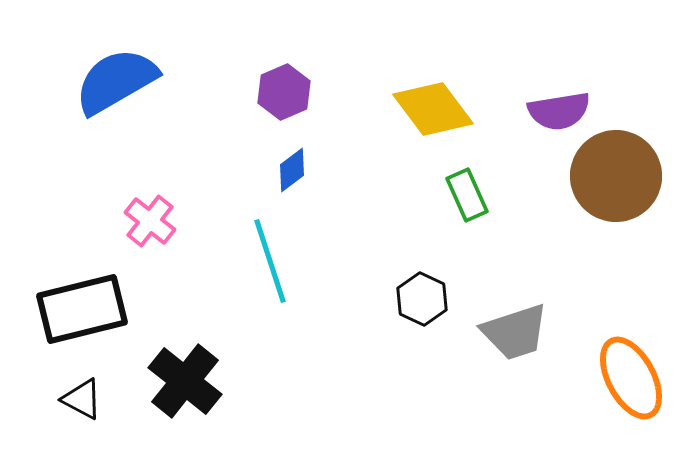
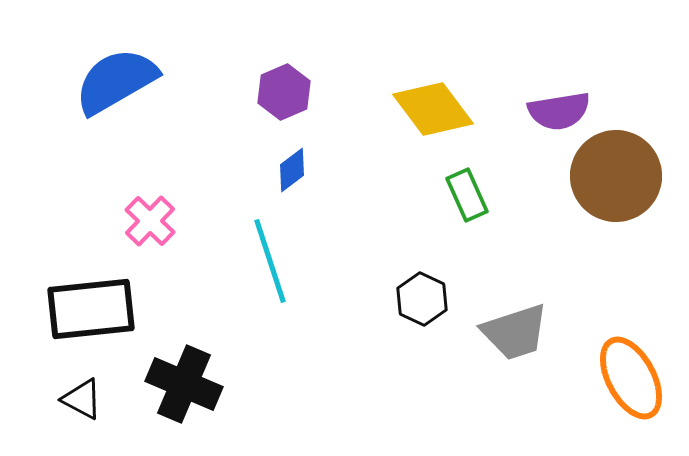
pink cross: rotated 6 degrees clockwise
black rectangle: moved 9 px right; rotated 8 degrees clockwise
black cross: moved 1 px left, 3 px down; rotated 16 degrees counterclockwise
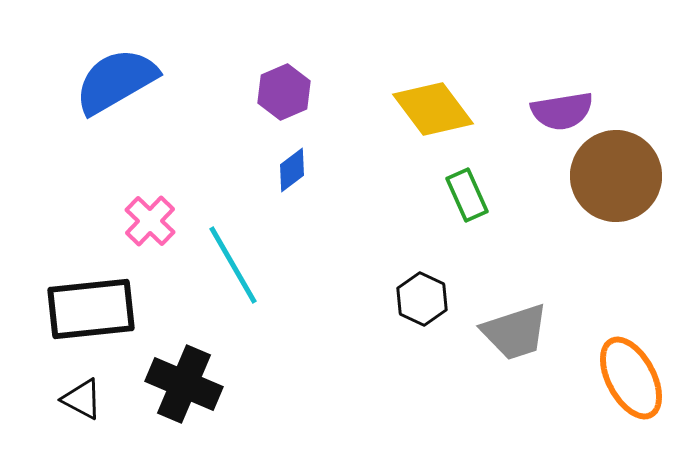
purple semicircle: moved 3 px right
cyan line: moved 37 px left, 4 px down; rotated 12 degrees counterclockwise
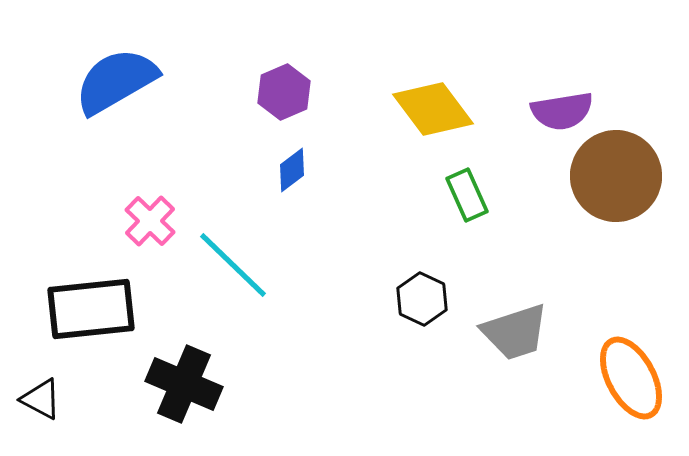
cyan line: rotated 16 degrees counterclockwise
black triangle: moved 41 px left
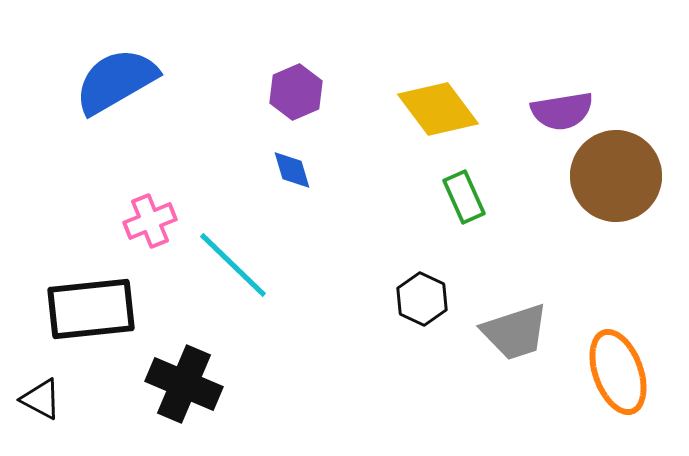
purple hexagon: moved 12 px right
yellow diamond: moved 5 px right
blue diamond: rotated 69 degrees counterclockwise
green rectangle: moved 3 px left, 2 px down
pink cross: rotated 24 degrees clockwise
orange ellipse: moved 13 px left, 6 px up; rotated 8 degrees clockwise
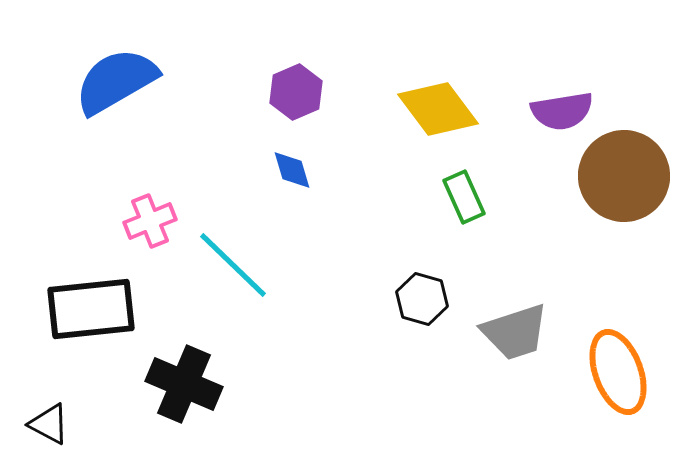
brown circle: moved 8 px right
black hexagon: rotated 9 degrees counterclockwise
black triangle: moved 8 px right, 25 px down
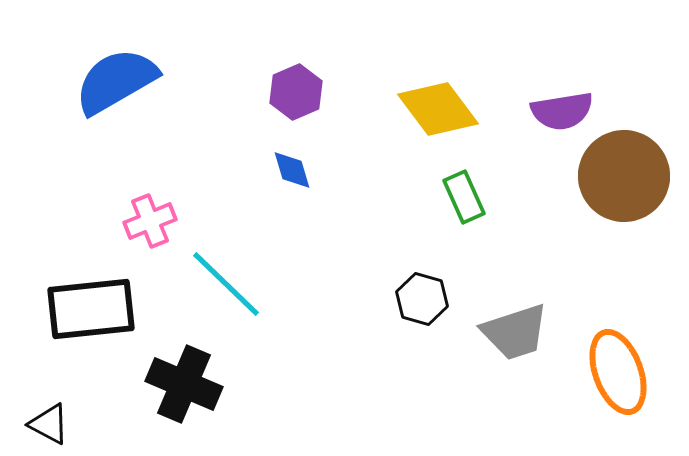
cyan line: moved 7 px left, 19 px down
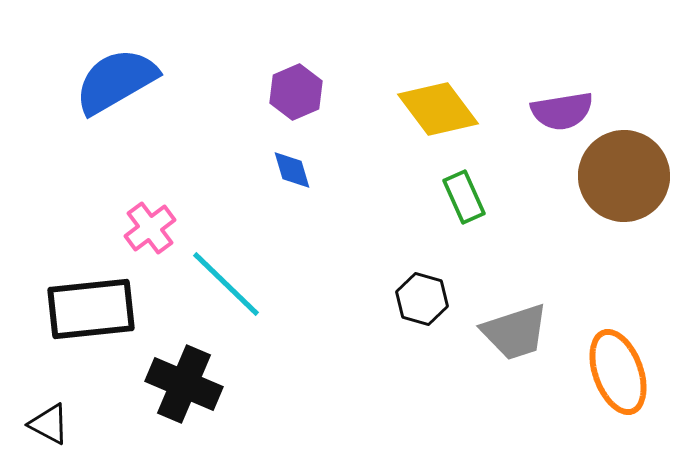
pink cross: moved 7 px down; rotated 15 degrees counterclockwise
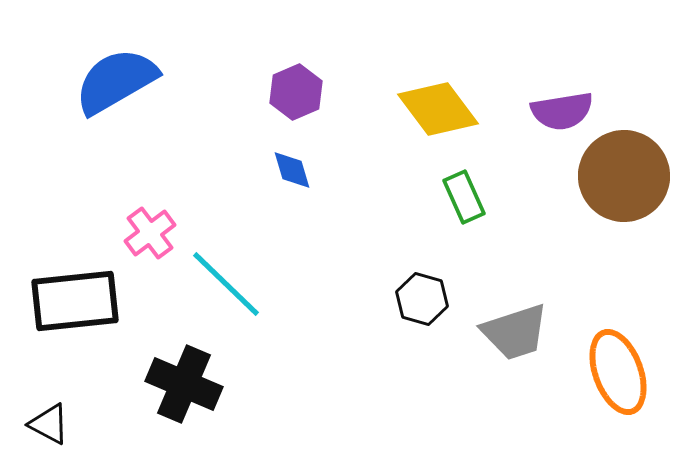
pink cross: moved 5 px down
black rectangle: moved 16 px left, 8 px up
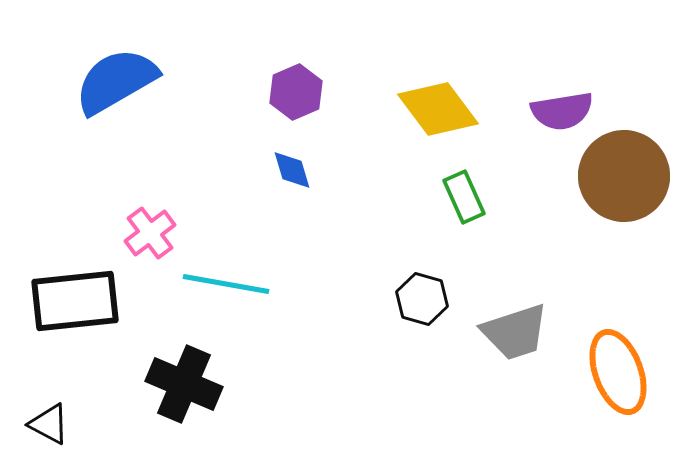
cyan line: rotated 34 degrees counterclockwise
